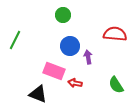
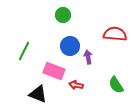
green line: moved 9 px right, 11 px down
red arrow: moved 1 px right, 2 px down
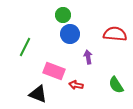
blue circle: moved 12 px up
green line: moved 1 px right, 4 px up
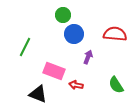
blue circle: moved 4 px right
purple arrow: rotated 32 degrees clockwise
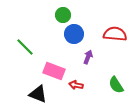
green line: rotated 72 degrees counterclockwise
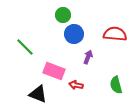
green semicircle: rotated 18 degrees clockwise
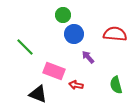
purple arrow: rotated 64 degrees counterclockwise
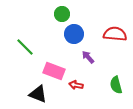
green circle: moved 1 px left, 1 px up
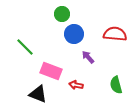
pink rectangle: moved 3 px left
